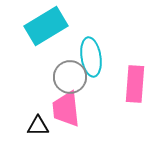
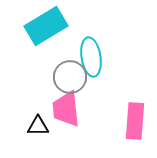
pink rectangle: moved 37 px down
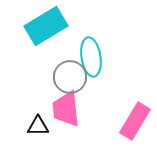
pink rectangle: rotated 27 degrees clockwise
